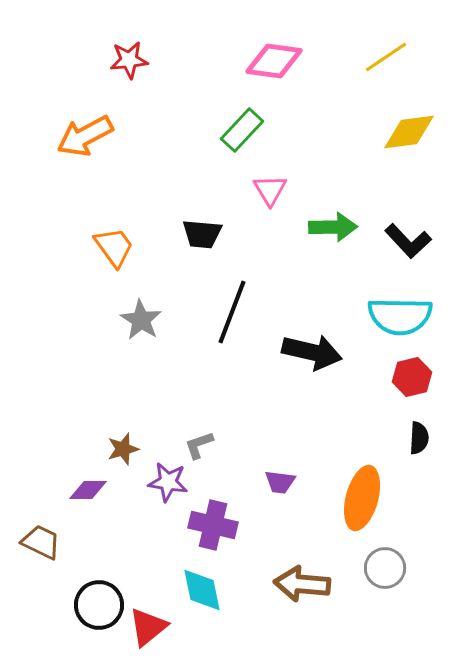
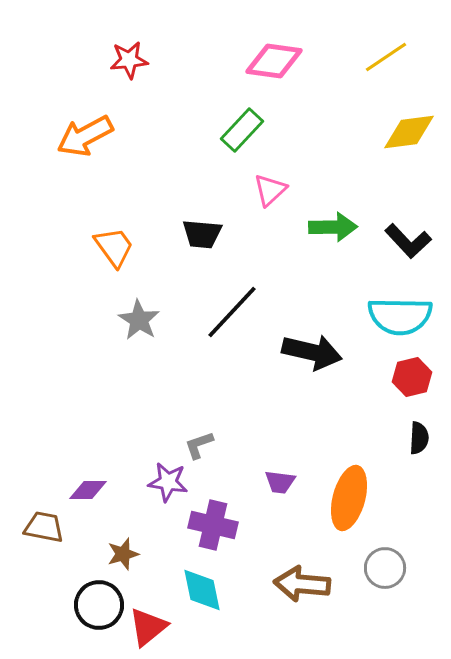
pink triangle: rotated 18 degrees clockwise
black line: rotated 22 degrees clockwise
gray star: moved 2 px left
brown star: moved 105 px down
orange ellipse: moved 13 px left
brown trapezoid: moved 3 px right, 15 px up; rotated 15 degrees counterclockwise
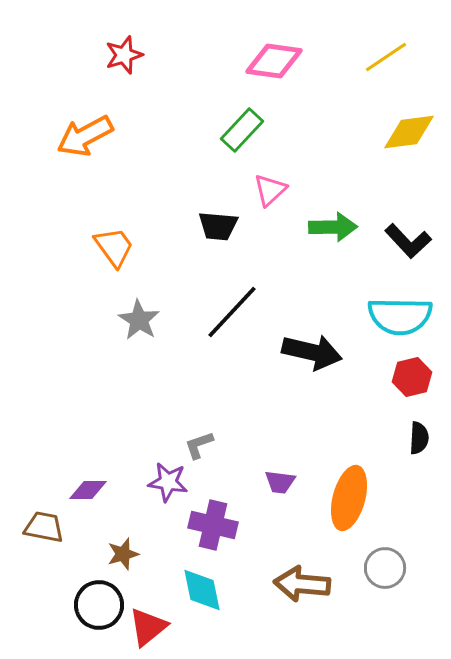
red star: moved 5 px left, 5 px up; rotated 12 degrees counterclockwise
black trapezoid: moved 16 px right, 8 px up
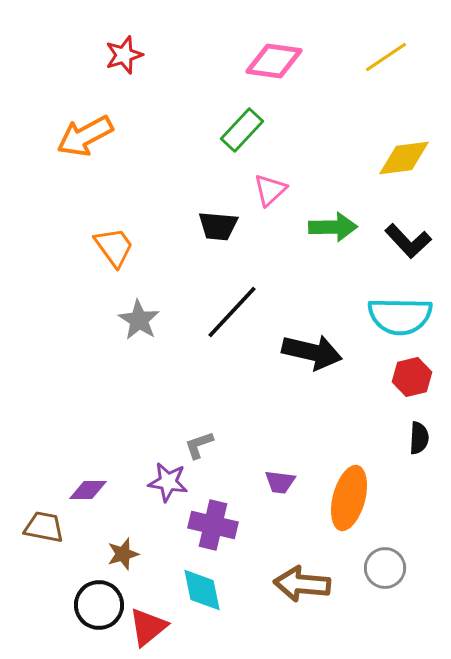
yellow diamond: moved 5 px left, 26 px down
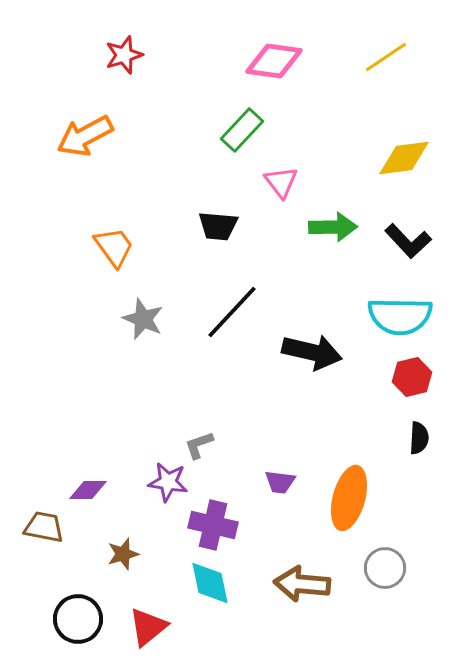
pink triangle: moved 11 px right, 8 px up; rotated 24 degrees counterclockwise
gray star: moved 4 px right, 1 px up; rotated 9 degrees counterclockwise
cyan diamond: moved 8 px right, 7 px up
black circle: moved 21 px left, 14 px down
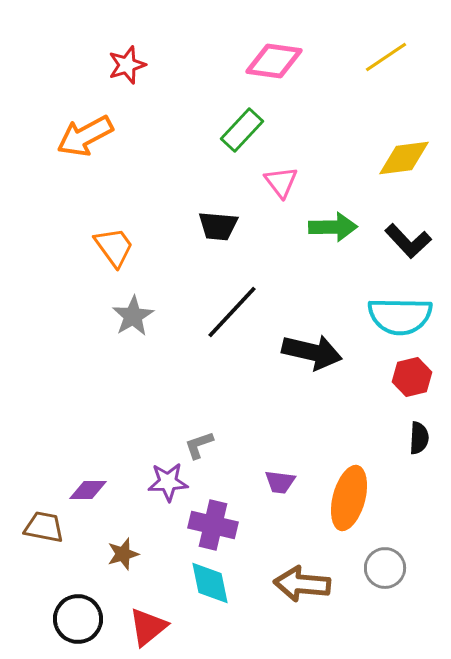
red star: moved 3 px right, 10 px down
gray star: moved 10 px left, 3 px up; rotated 18 degrees clockwise
purple star: rotated 12 degrees counterclockwise
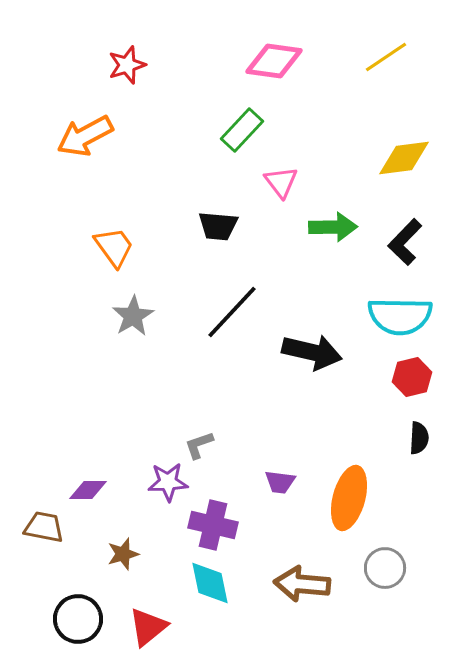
black L-shape: moved 3 px left, 1 px down; rotated 87 degrees clockwise
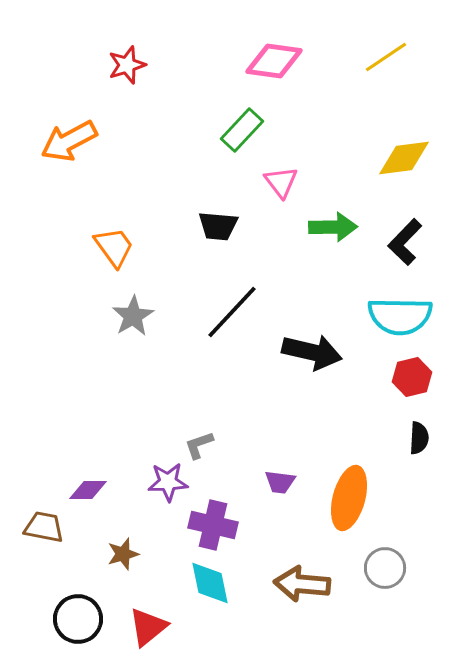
orange arrow: moved 16 px left, 5 px down
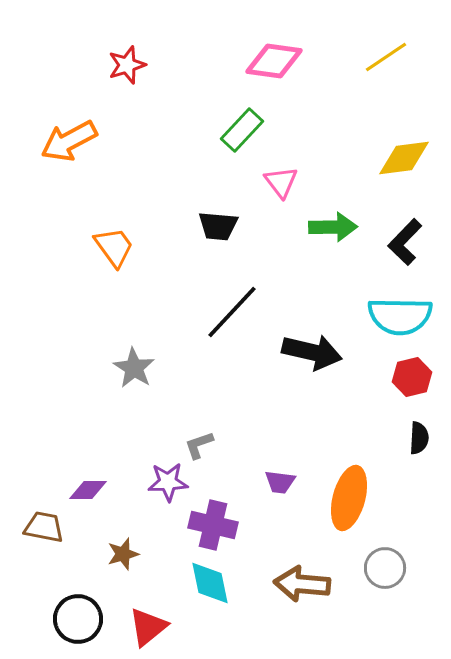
gray star: moved 1 px right, 52 px down; rotated 9 degrees counterclockwise
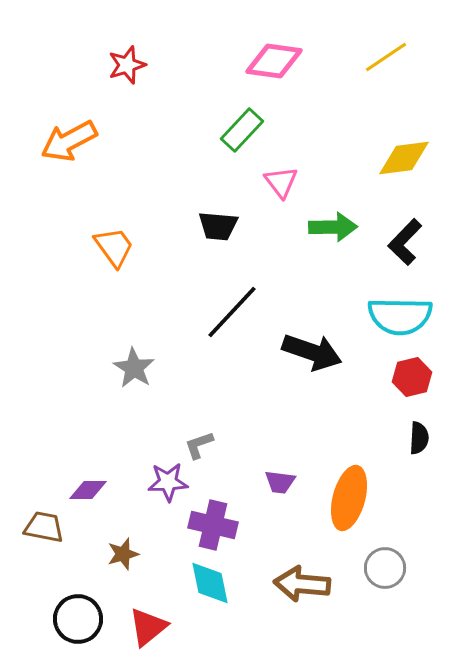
black arrow: rotated 6 degrees clockwise
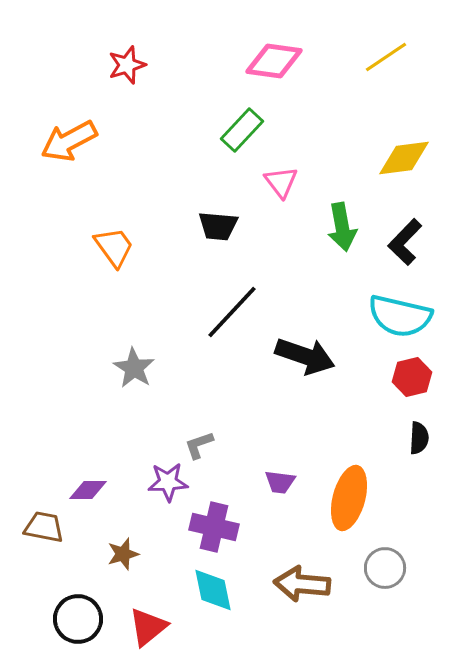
green arrow: moved 9 px right; rotated 81 degrees clockwise
cyan semicircle: rotated 12 degrees clockwise
black arrow: moved 7 px left, 4 px down
purple cross: moved 1 px right, 2 px down
cyan diamond: moved 3 px right, 7 px down
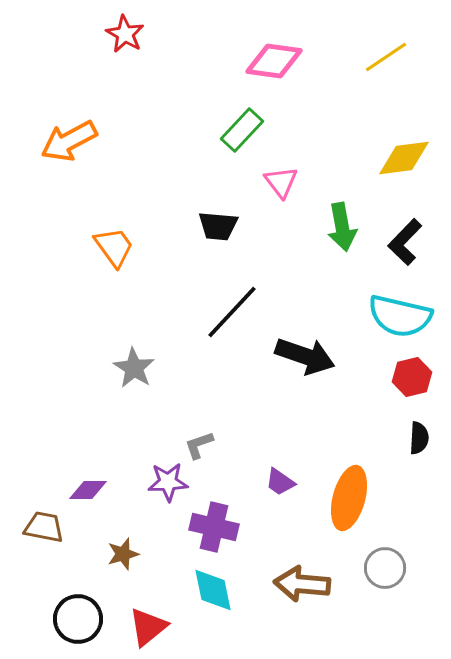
red star: moved 2 px left, 31 px up; rotated 24 degrees counterclockwise
purple trapezoid: rotated 28 degrees clockwise
